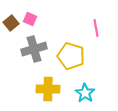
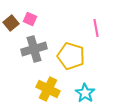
yellow cross: rotated 25 degrees clockwise
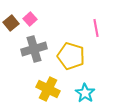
pink square: rotated 24 degrees clockwise
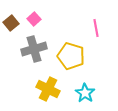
pink square: moved 4 px right
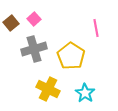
yellow pentagon: rotated 16 degrees clockwise
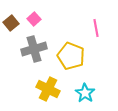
yellow pentagon: rotated 12 degrees counterclockwise
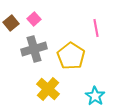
yellow pentagon: rotated 12 degrees clockwise
yellow cross: rotated 15 degrees clockwise
cyan star: moved 10 px right, 3 px down
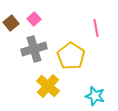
yellow cross: moved 3 px up
cyan star: rotated 18 degrees counterclockwise
